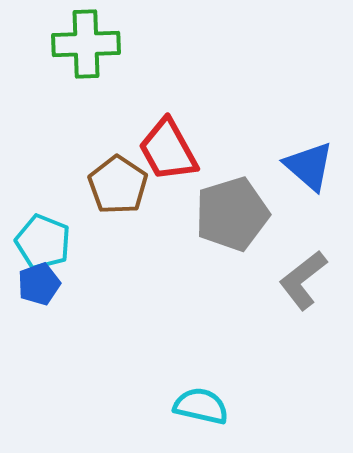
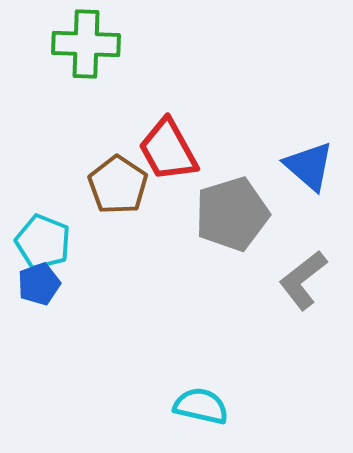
green cross: rotated 4 degrees clockwise
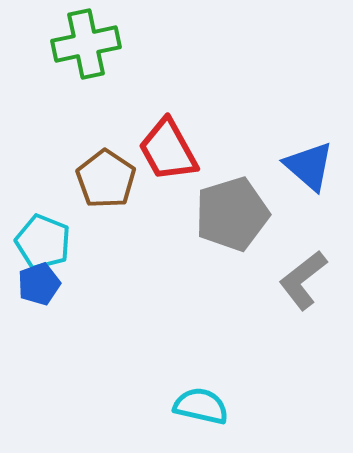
green cross: rotated 14 degrees counterclockwise
brown pentagon: moved 12 px left, 6 px up
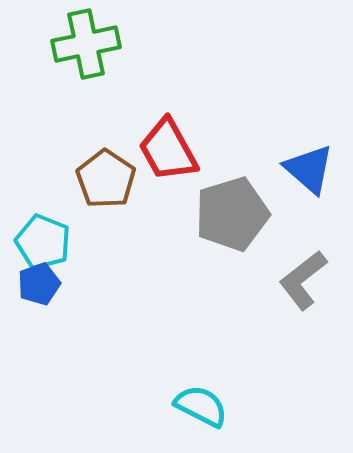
blue triangle: moved 3 px down
cyan semicircle: rotated 14 degrees clockwise
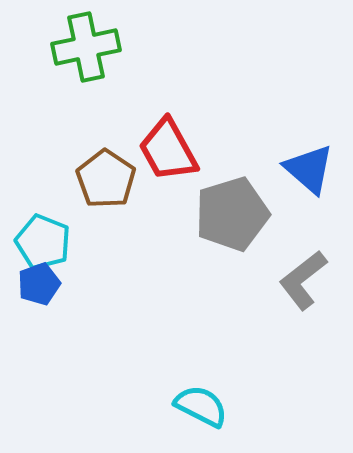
green cross: moved 3 px down
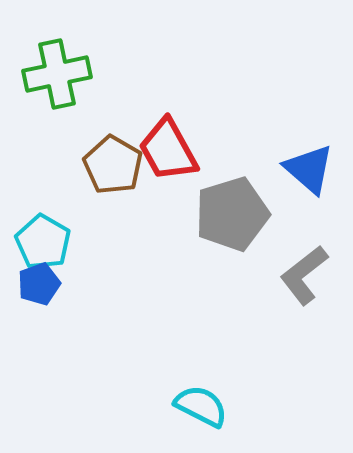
green cross: moved 29 px left, 27 px down
brown pentagon: moved 7 px right, 14 px up; rotated 4 degrees counterclockwise
cyan pentagon: rotated 8 degrees clockwise
gray L-shape: moved 1 px right, 5 px up
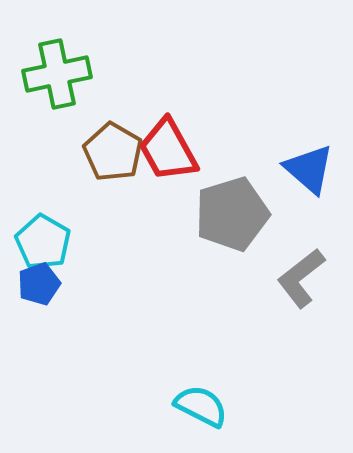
brown pentagon: moved 13 px up
gray L-shape: moved 3 px left, 3 px down
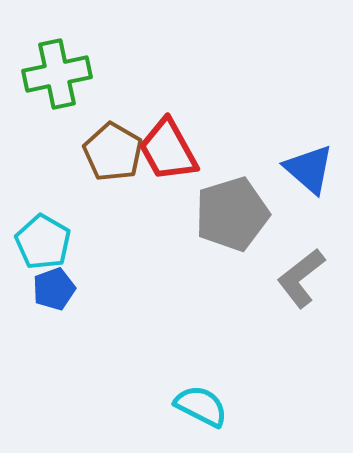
blue pentagon: moved 15 px right, 5 px down
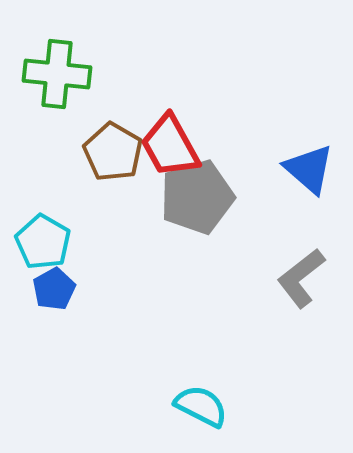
green cross: rotated 18 degrees clockwise
red trapezoid: moved 2 px right, 4 px up
gray pentagon: moved 35 px left, 17 px up
blue pentagon: rotated 9 degrees counterclockwise
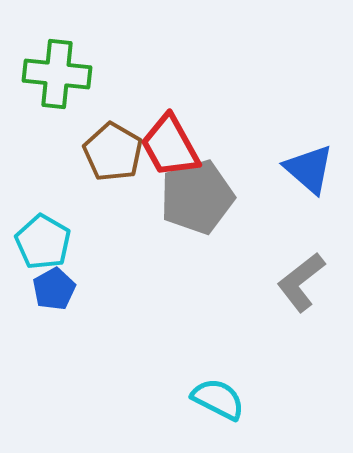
gray L-shape: moved 4 px down
cyan semicircle: moved 17 px right, 7 px up
